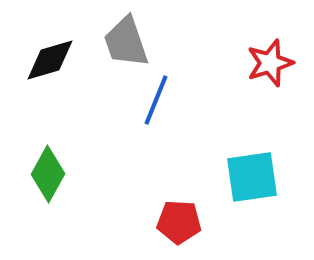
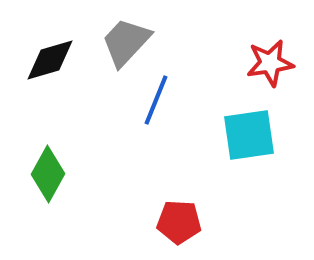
gray trapezoid: rotated 62 degrees clockwise
red star: rotated 9 degrees clockwise
cyan square: moved 3 px left, 42 px up
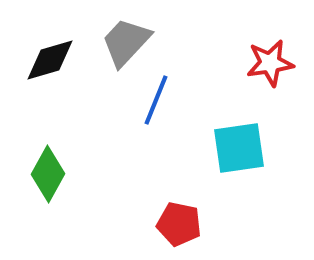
cyan square: moved 10 px left, 13 px down
red pentagon: moved 2 px down; rotated 9 degrees clockwise
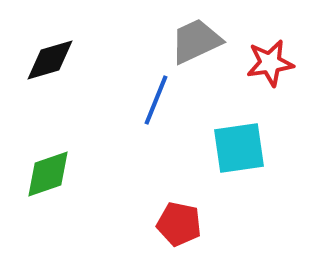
gray trapezoid: moved 70 px right, 1 px up; rotated 22 degrees clockwise
green diamond: rotated 42 degrees clockwise
